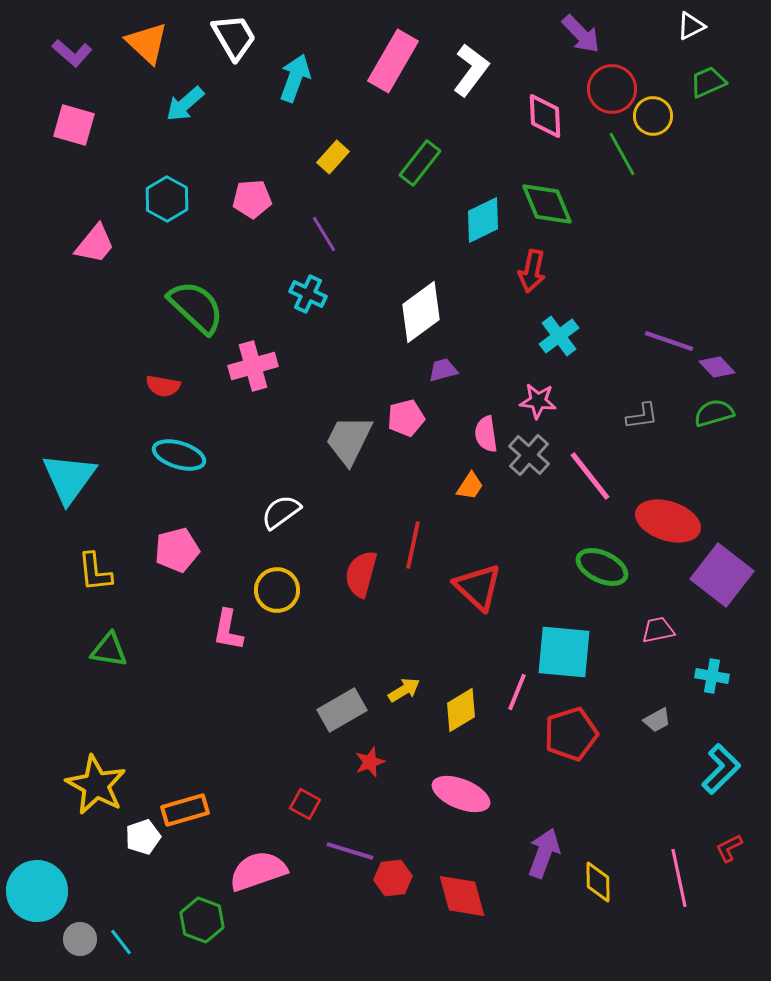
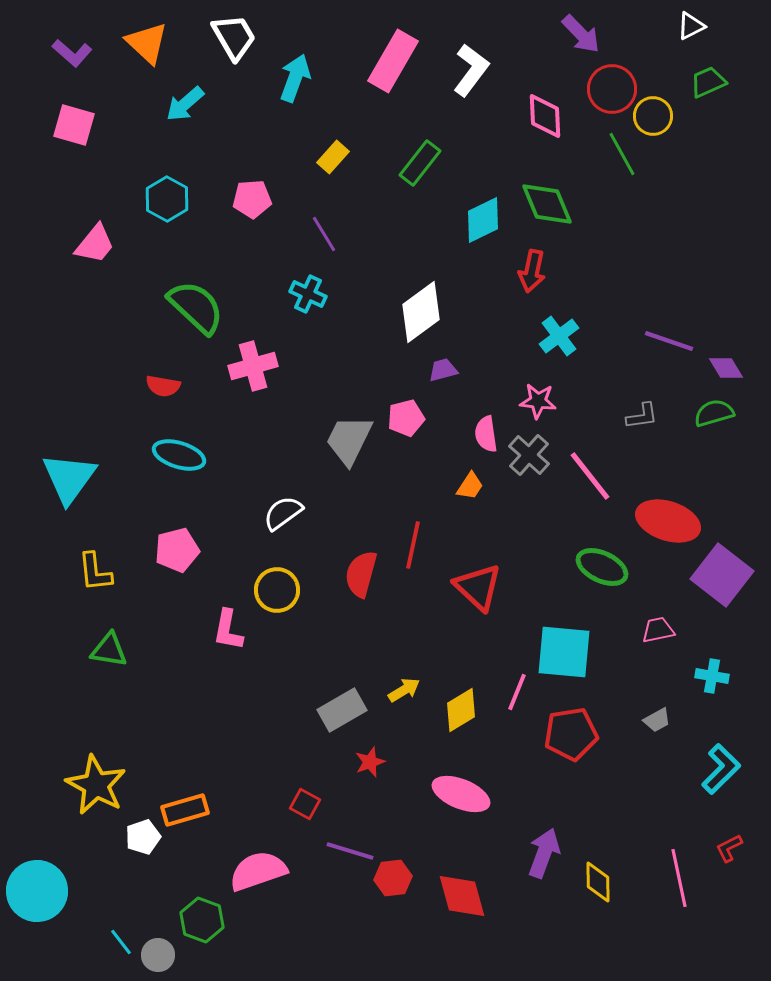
purple diamond at (717, 367): moved 9 px right, 1 px down; rotated 12 degrees clockwise
white semicircle at (281, 512): moved 2 px right, 1 px down
red pentagon at (571, 734): rotated 8 degrees clockwise
gray circle at (80, 939): moved 78 px right, 16 px down
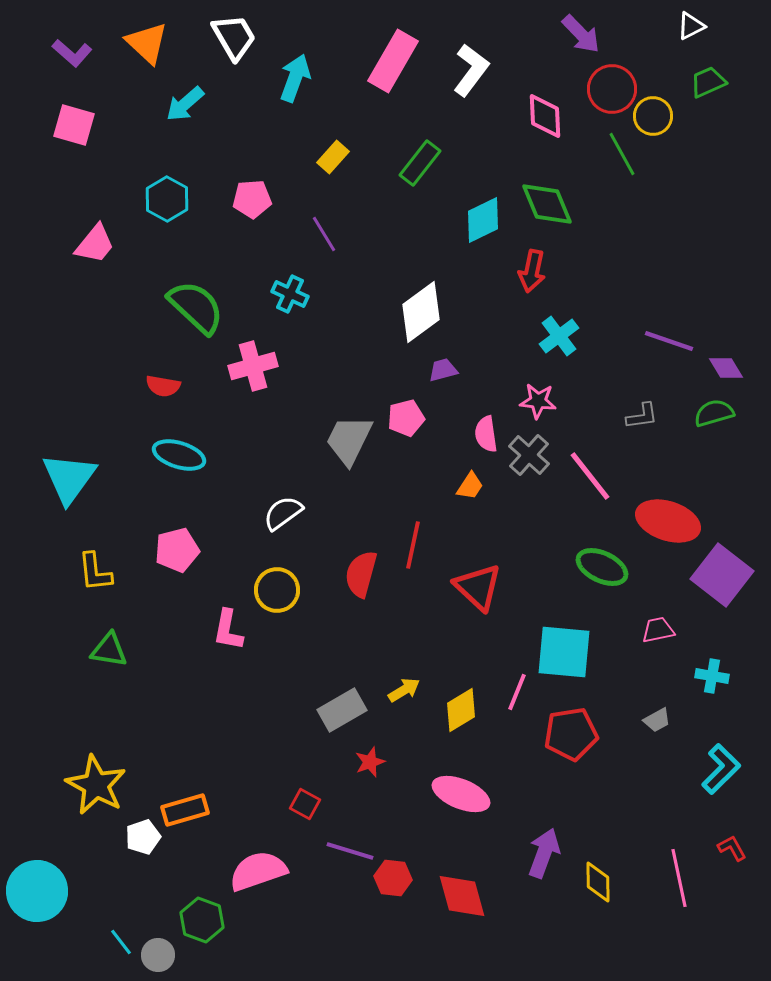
cyan cross at (308, 294): moved 18 px left
red L-shape at (729, 848): moved 3 px right; rotated 88 degrees clockwise
red hexagon at (393, 878): rotated 12 degrees clockwise
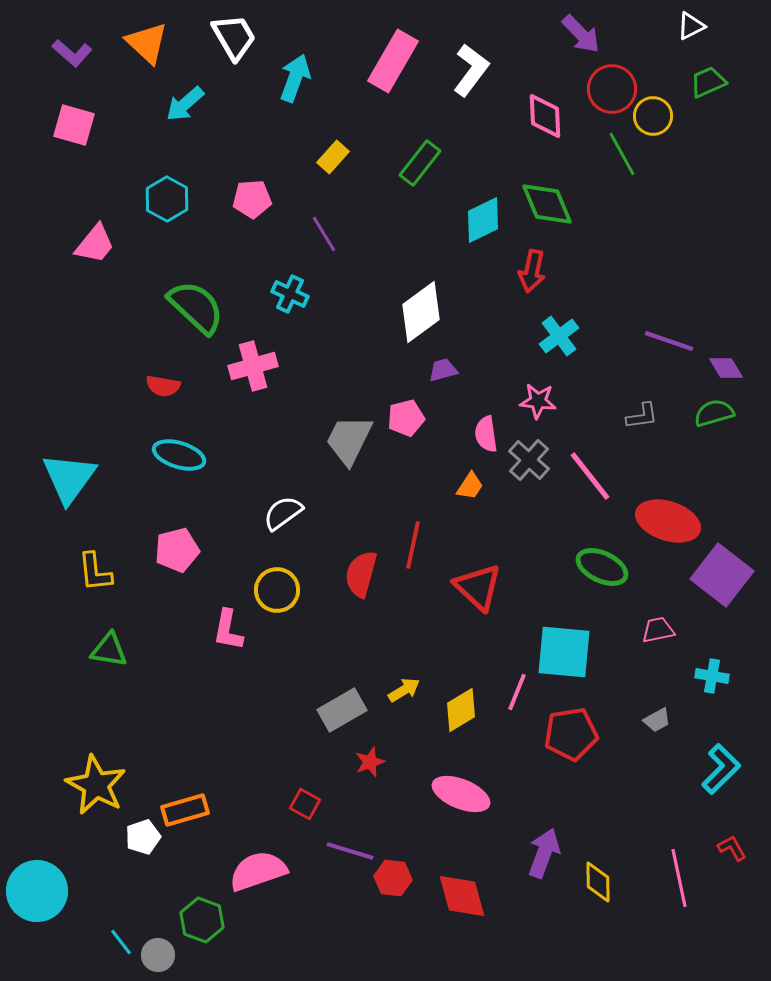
gray cross at (529, 455): moved 5 px down
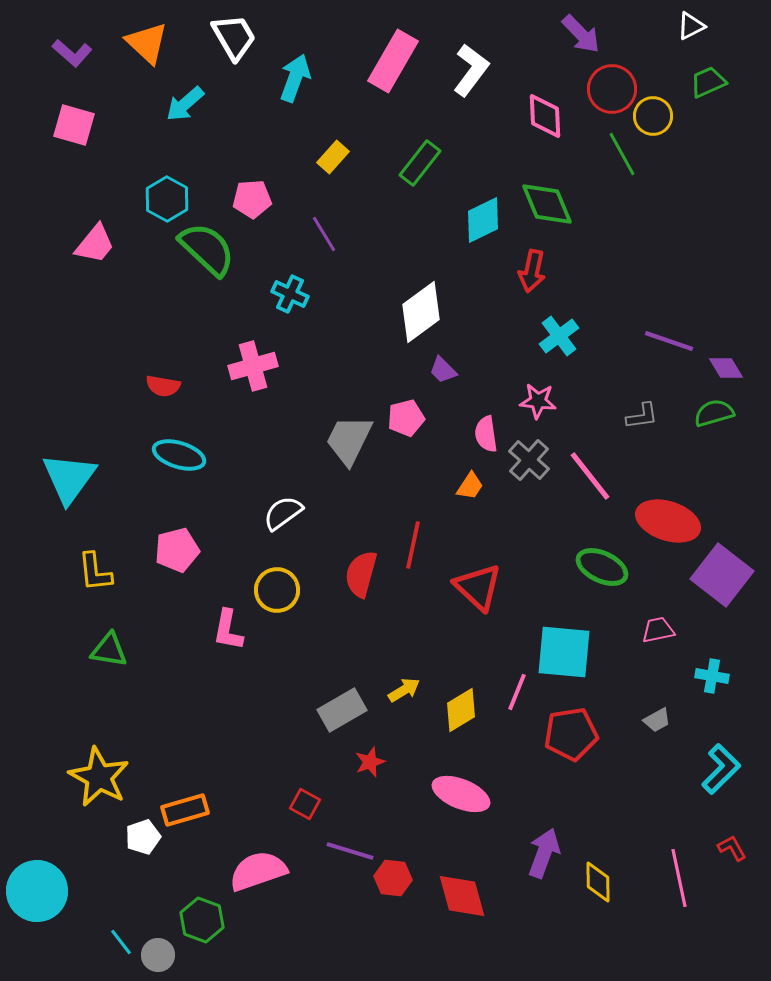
green semicircle at (196, 307): moved 11 px right, 58 px up
purple trapezoid at (443, 370): rotated 120 degrees counterclockwise
yellow star at (96, 785): moved 3 px right, 8 px up
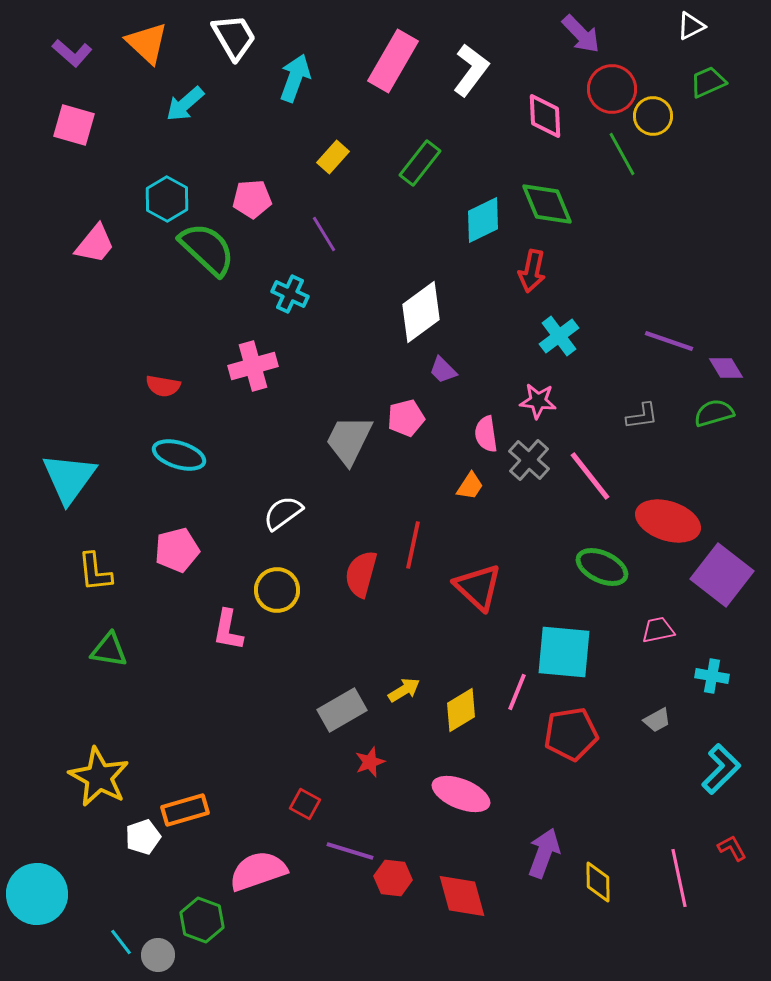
cyan circle at (37, 891): moved 3 px down
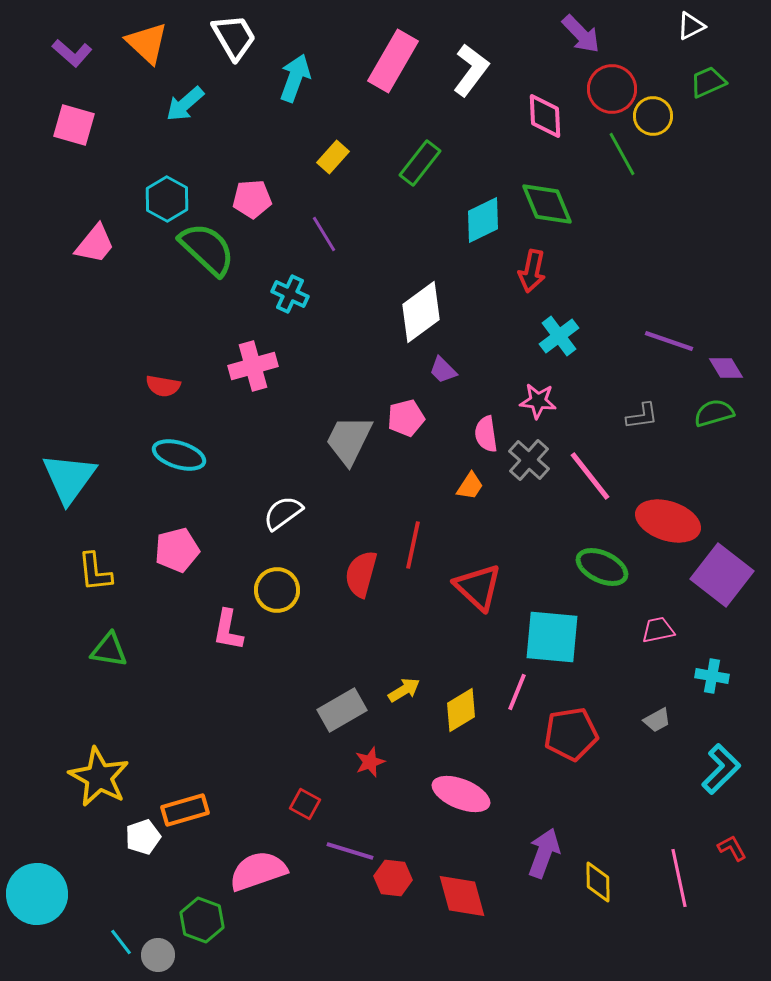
cyan square at (564, 652): moved 12 px left, 15 px up
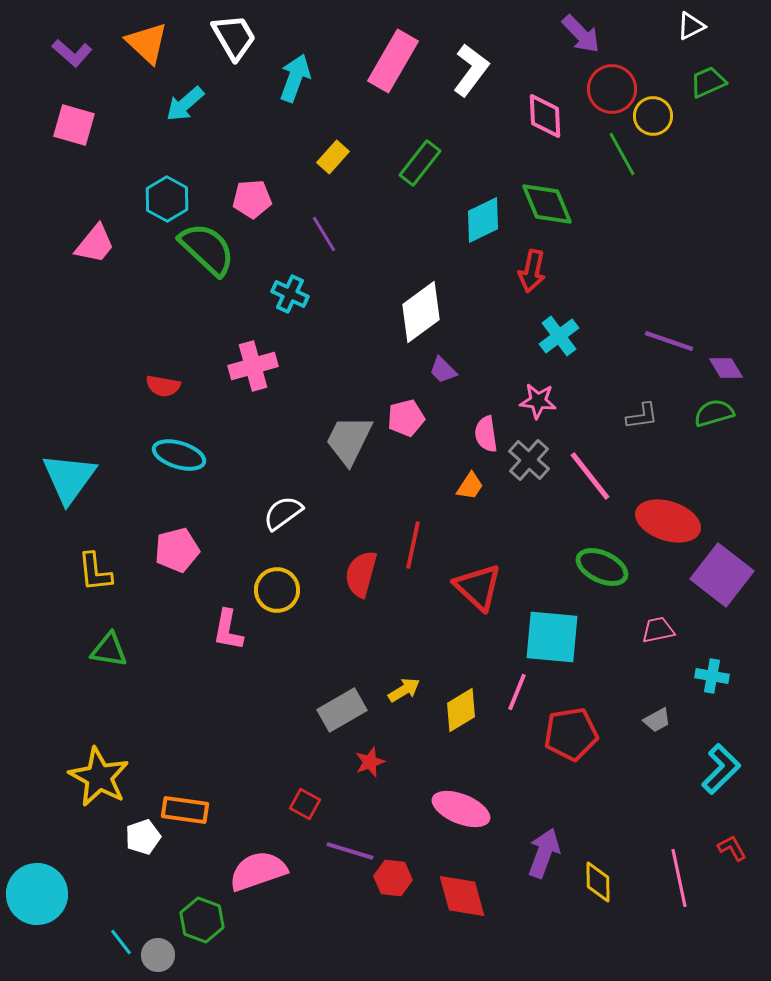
pink ellipse at (461, 794): moved 15 px down
orange rectangle at (185, 810): rotated 24 degrees clockwise
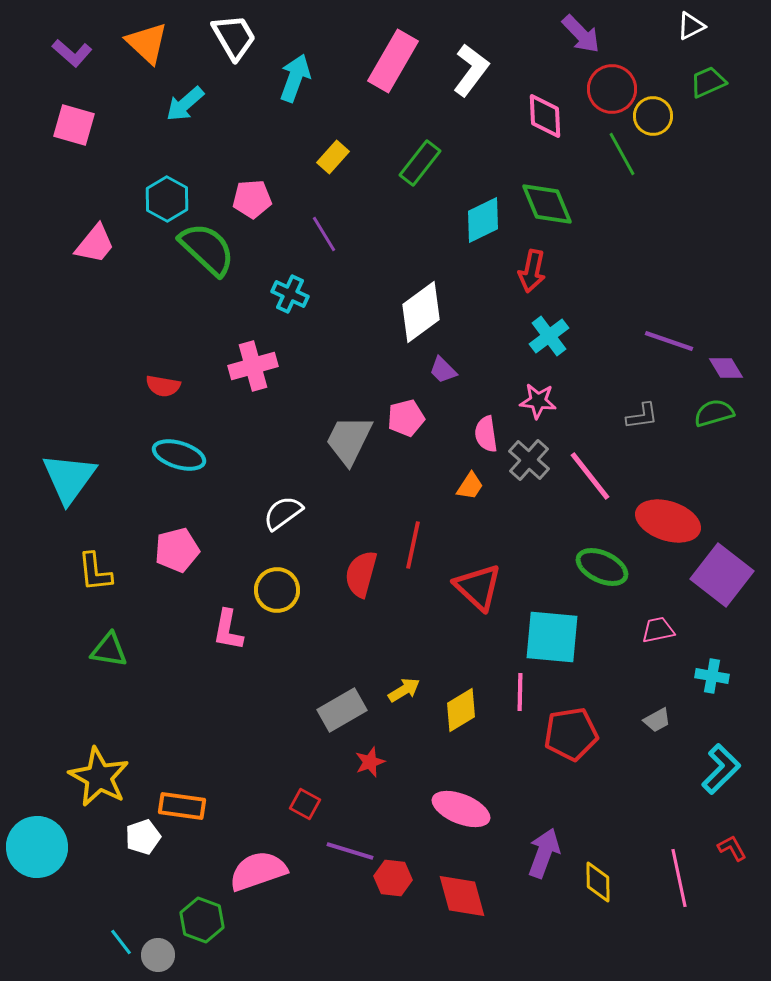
cyan cross at (559, 336): moved 10 px left
pink line at (517, 692): moved 3 px right; rotated 21 degrees counterclockwise
orange rectangle at (185, 810): moved 3 px left, 4 px up
cyan circle at (37, 894): moved 47 px up
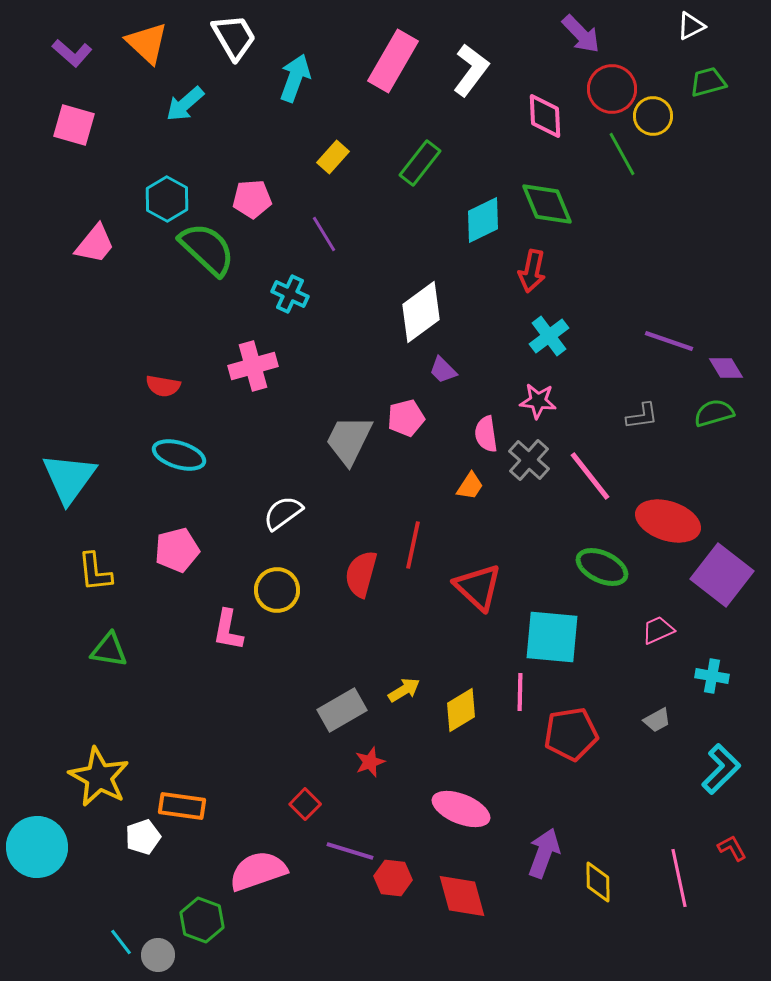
green trapezoid at (708, 82): rotated 9 degrees clockwise
pink trapezoid at (658, 630): rotated 12 degrees counterclockwise
red square at (305, 804): rotated 16 degrees clockwise
